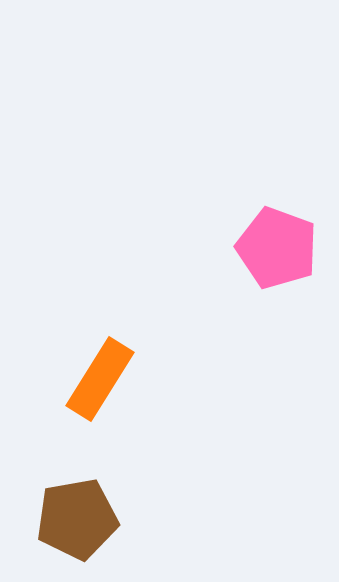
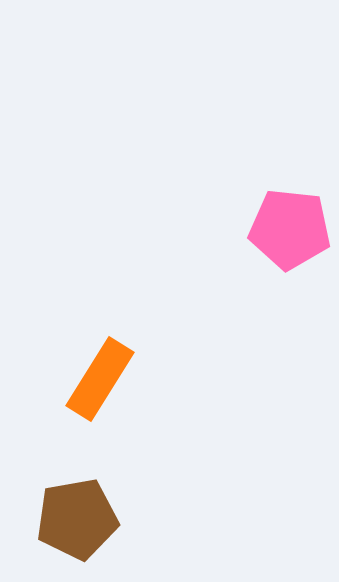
pink pentagon: moved 13 px right, 19 px up; rotated 14 degrees counterclockwise
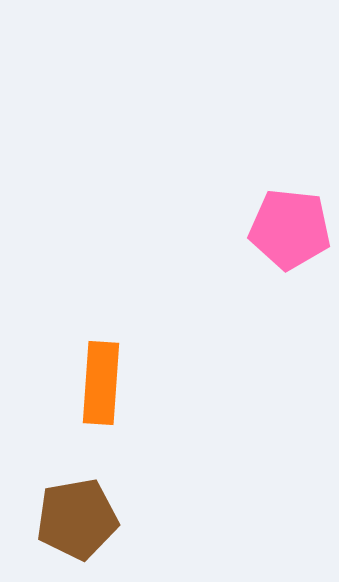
orange rectangle: moved 1 px right, 4 px down; rotated 28 degrees counterclockwise
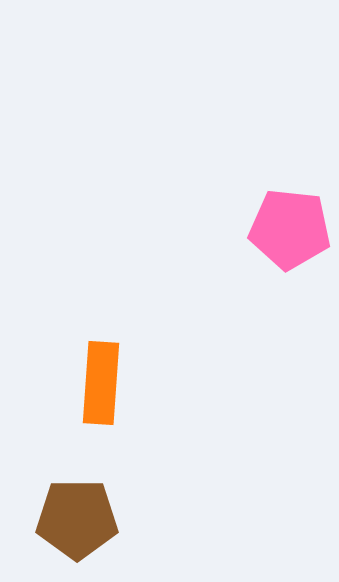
brown pentagon: rotated 10 degrees clockwise
